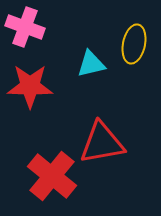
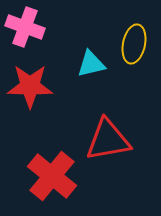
red triangle: moved 6 px right, 3 px up
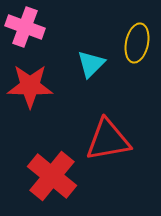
yellow ellipse: moved 3 px right, 1 px up
cyan triangle: rotated 32 degrees counterclockwise
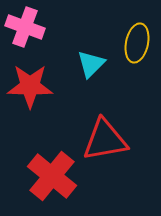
red triangle: moved 3 px left
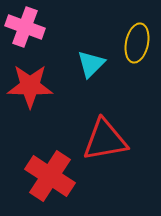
red cross: moved 2 px left; rotated 6 degrees counterclockwise
